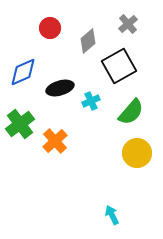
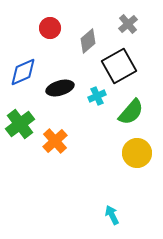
cyan cross: moved 6 px right, 5 px up
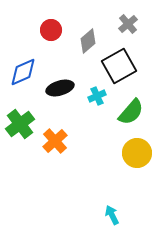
red circle: moved 1 px right, 2 px down
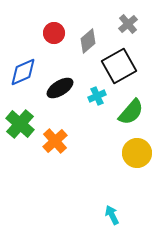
red circle: moved 3 px right, 3 px down
black ellipse: rotated 16 degrees counterclockwise
green cross: rotated 12 degrees counterclockwise
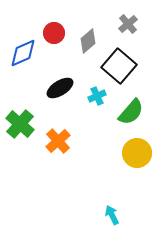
black square: rotated 20 degrees counterclockwise
blue diamond: moved 19 px up
orange cross: moved 3 px right
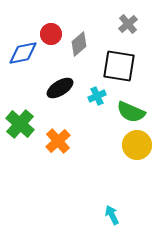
red circle: moved 3 px left, 1 px down
gray diamond: moved 9 px left, 3 px down
blue diamond: rotated 12 degrees clockwise
black square: rotated 32 degrees counterclockwise
green semicircle: rotated 72 degrees clockwise
yellow circle: moved 8 px up
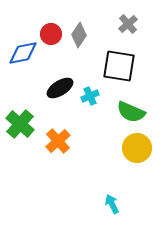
gray diamond: moved 9 px up; rotated 15 degrees counterclockwise
cyan cross: moved 7 px left
yellow circle: moved 3 px down
cyan arrow: moved 11 px up
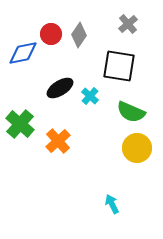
cyan cross: rotated 24 degrees counterclockwise
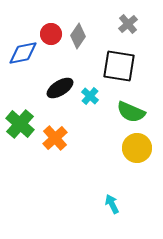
gray diamond: moved 1 px left, 1 px down
orange cross: moved 3 px left, 3 px up
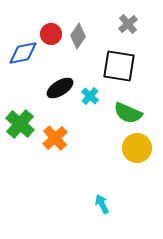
green semicircle: moved 3 px left, 1 px down
cyan arrow: moved 10 px left
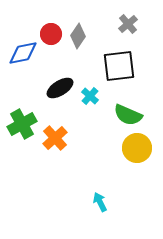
black square: rotated 16 degrees counterclockwise
green semicircle: moved 2 px down
green cross: moved 2 px right; rotated 20 degrees clockwise
cyan arrow: moved 2 px left, 2 px up
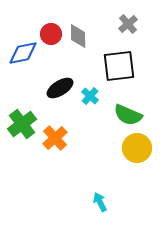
gray diamond: rotated 35 degrees counterclockwise
green cross: rotated 8 degrees counterclockwise
